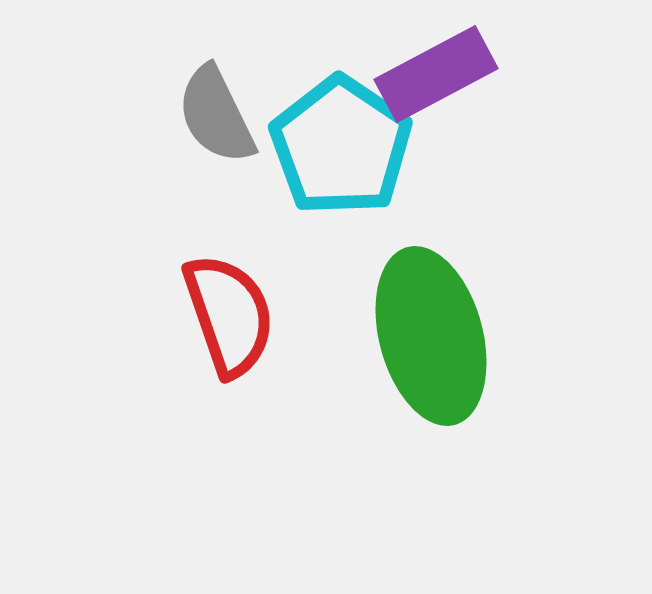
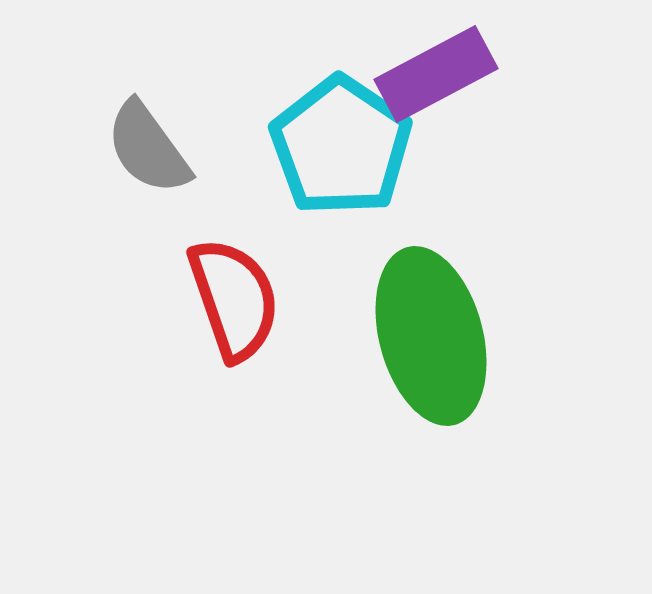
gray semicircle: moved 68 px left, 33 px down; rotated 10 degrees counterclockwise
red semicircle: moved 5 px right, 16 px up
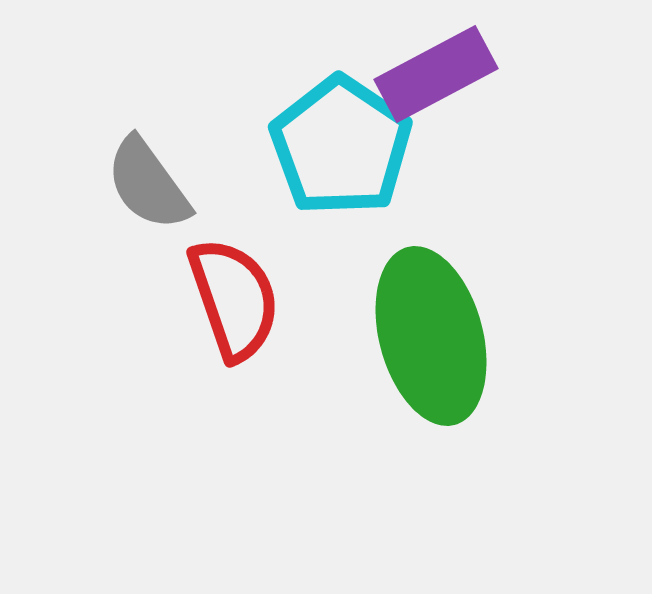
gray semicircle: moved 36 px down
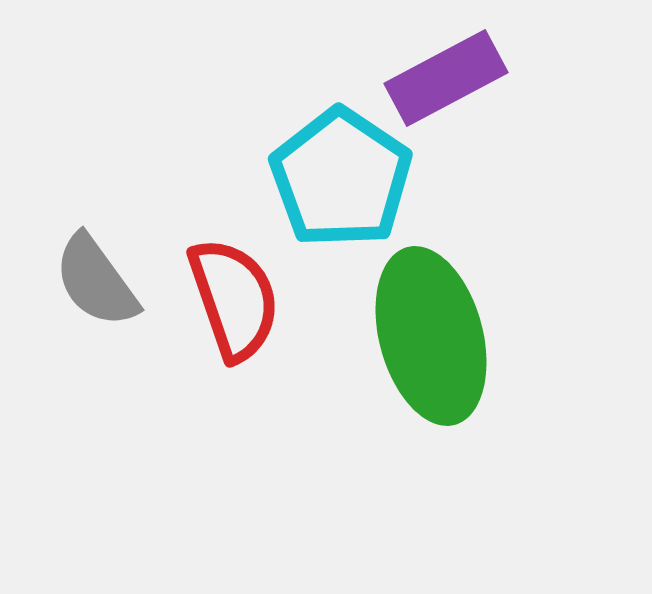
purple rectangle: moved 10 px right, 4 px down
cyan pentagon: moved 32 px down
gray semicircle: moved 52 px left, 97 px down
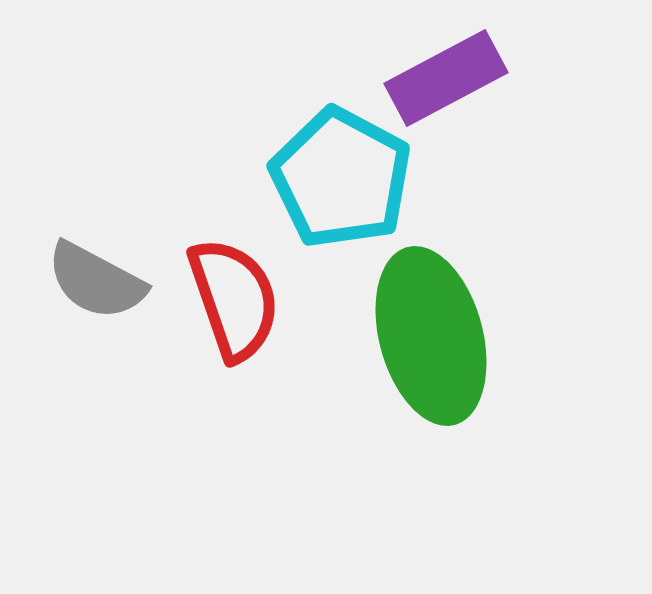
cyan pentagon: rotated 6 degrees counterclockwise
gray semicircle: rotated 26 degrees counterclockwise
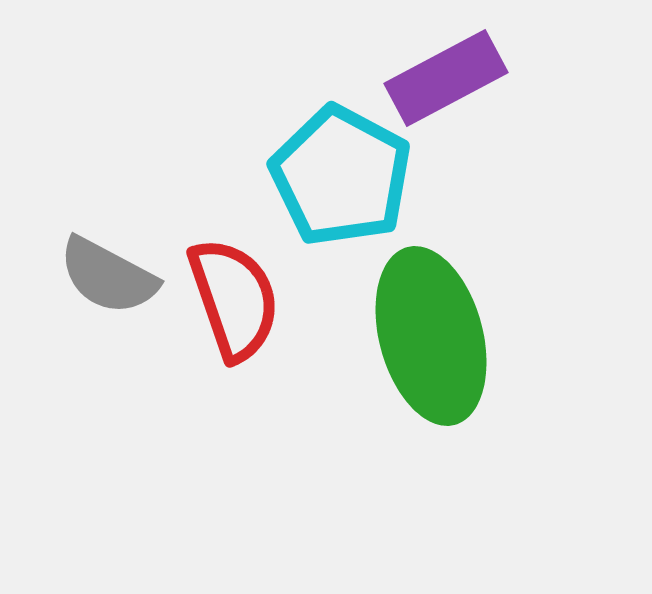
cyan pentagon: moved 2 px up
gray semicircle: moved 12 px right, 5 px up
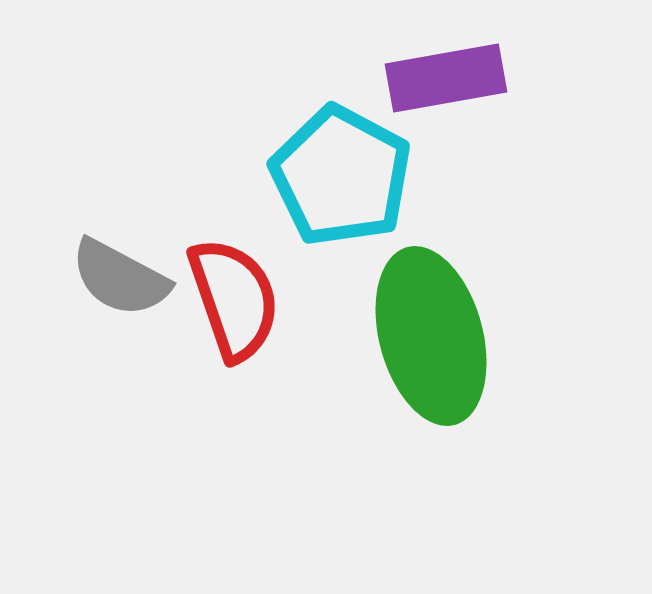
purple rectangle: rotated 18 degrees clockwise
gray semicircle: moved 12 px right, 2 px down
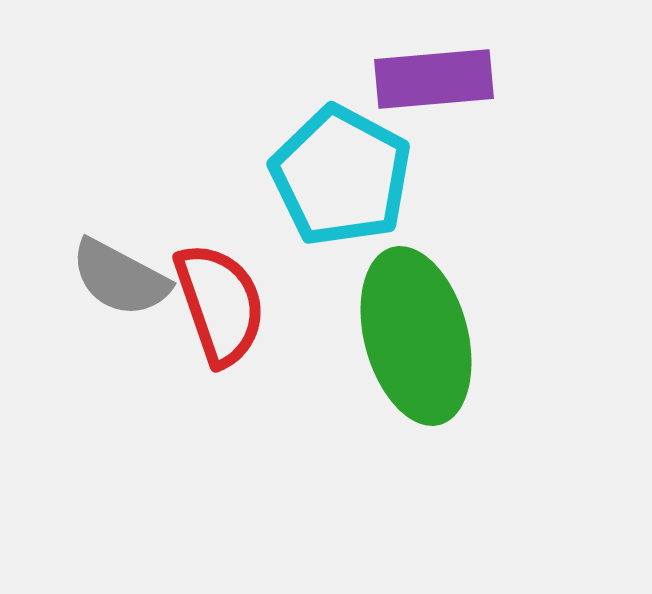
purple rectangle: moved 12 px left, 1 px down; rotated 5 degrees clockwise
red semicircle: moved 14 px left, 5 px down
green ellipse: moved 15 px left
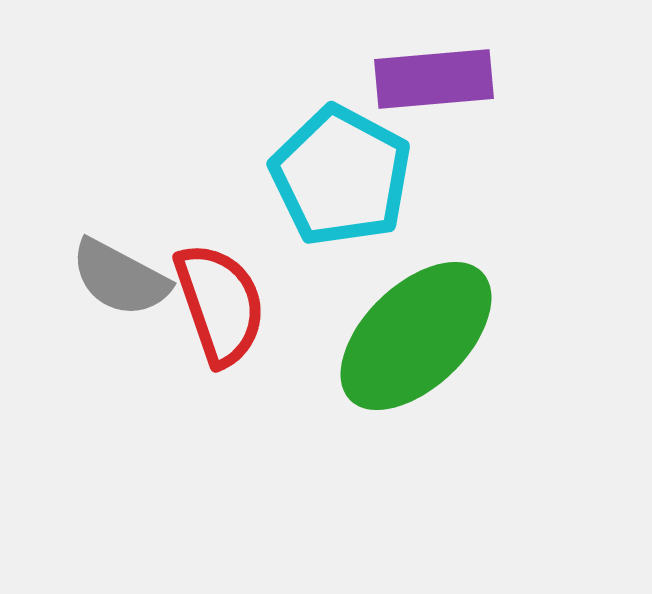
green ellipse: rotated 61 degrees clockwise
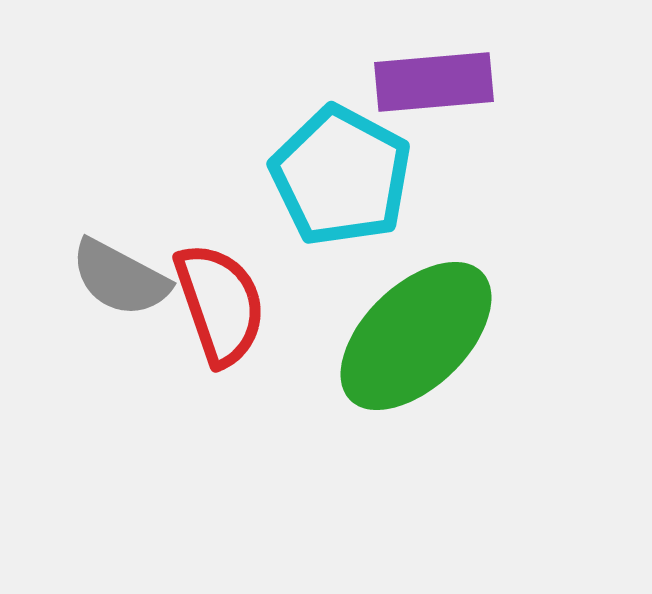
purple rectangle: moved 3 px down
